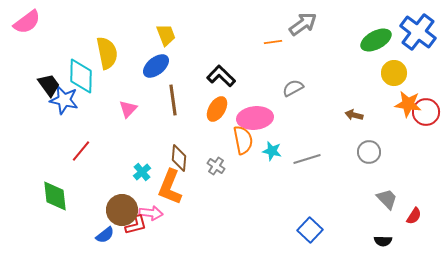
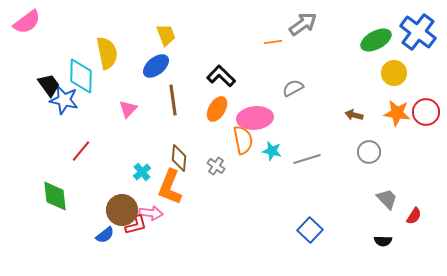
orange star: moved 11 px left, 9 px down
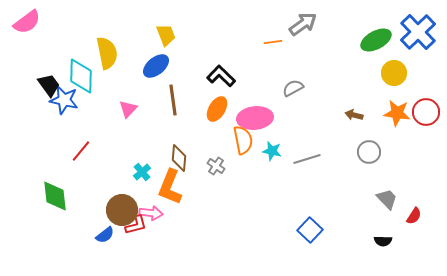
blue cross: rotated 9 degrees clockwise
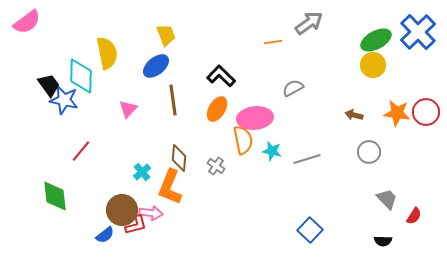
gray arrow: moved 6 px right, 1 px up
yellow circle: moved 21 px left, 8 px up
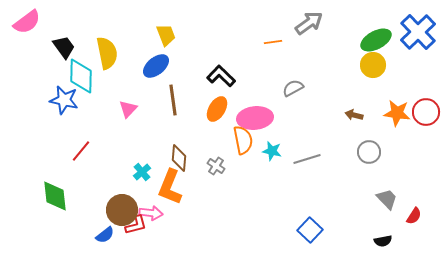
black trapezoid: moved 15 px right, 38 px up
black semicircle: rotated 12 degrees counterclockwise
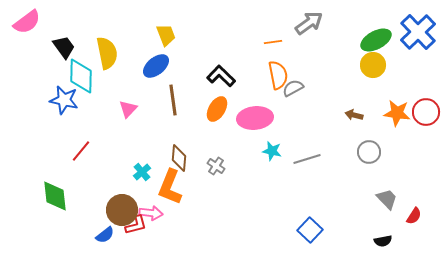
orange semicircle: moved 35 px right, 65 px up
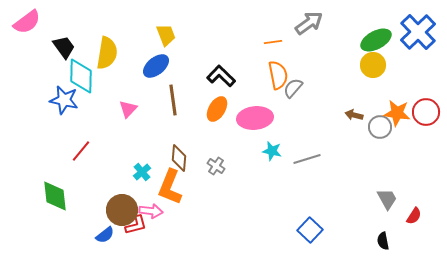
yellow semicircle: rotated 20 degrees clockwise
gray semicircle: rotated 20 degrees counterclockwise
gray circle: moved 11 px right, 25 px up
gray trapezoid: rotated 15 degrees clockwise
pink arrow: moved 2 px up
black semicircle: rotated 90 degrees clockwise
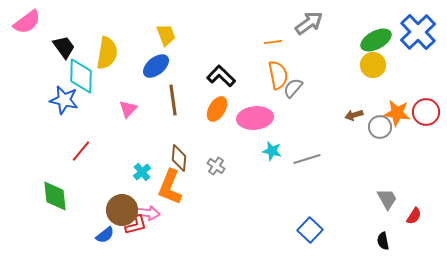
brown arrow: rotated 30 degrees counterclockwise
pink arrow: moved 3 px left, 2 px down
